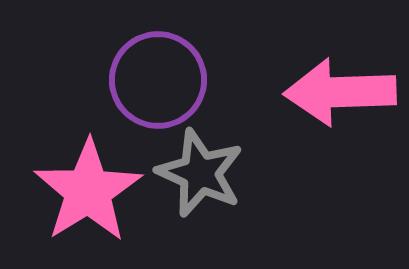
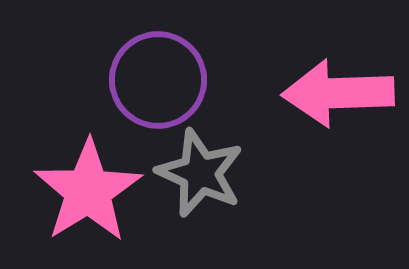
pink arrow: moved 2 px left, 1 px down
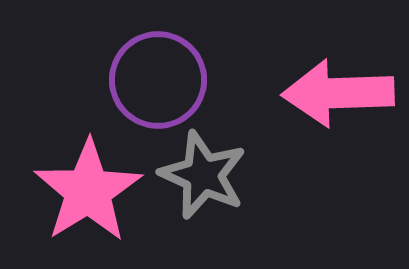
gray star: moved 3 px right, 2 px down
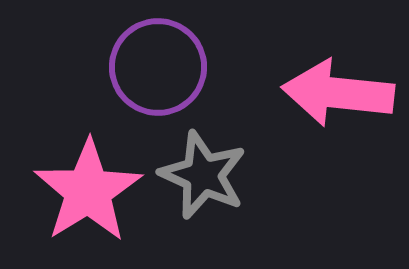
purple circle: moved 13 px up
pink arrow: rotated 8 degrees clockwise
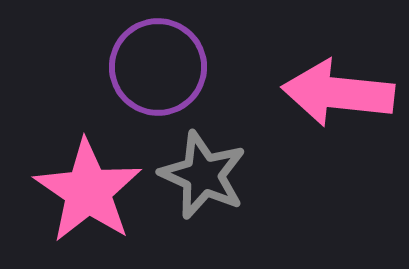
pink star: rotated 6 degrees counterclockwise
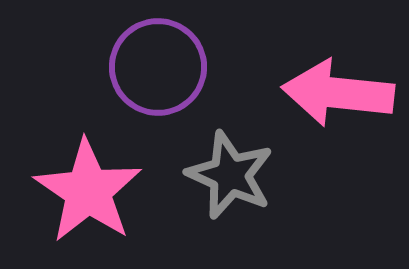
gray star: moved 27 px right
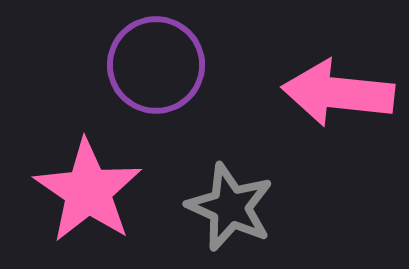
purple circle: moved 2 px left, 2 px up
gray star: moved 32 px down
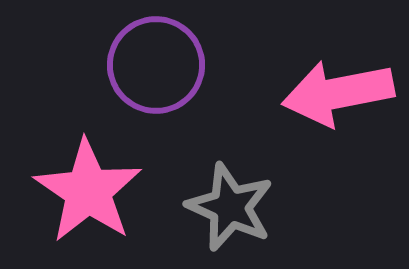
pink arrow: rotated 17 degrees counterclockwise
